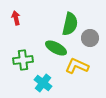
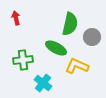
gray circle: moved 2 px right, 1 px up
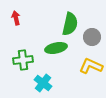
green ellipse: rotated 40 degrees counterclockwise
yellow L-shape: moved 14 px right
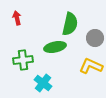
red arrow: moved 1 px right
gray circle: moved 3 px right, 1 px down
green ellipse: moved 1 px left, 1 px up
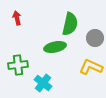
green cross: moved 5 px left, 5 px down
yellow L-shape: moved 1 px down
